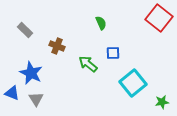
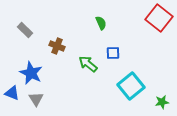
cyan square: moved 2 px left, 3 px down
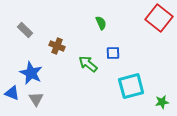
cyan square: rotated 24 degrees clockwise
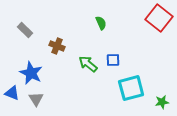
blue square: moved 7 px down
cyan square: moved 2 px down
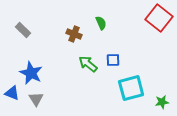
gray rectangle: moved 2 px left
brown cross: moved 17 px right, 12 px up
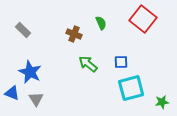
red square: moved 16 px left, 1 px down
blue square: moved 8 px right, 2 px down
blue star: moved 1 px left, 1 px up
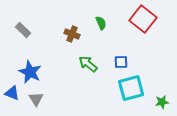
brown cross: moved 2 px left
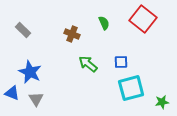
green semicircle: moved 3 px right
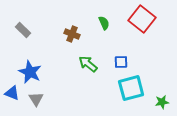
red square: moved 1 px left
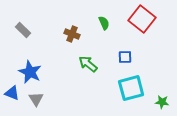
blue square: moved 4 px right, 5 px up
green star: rotated 16 degrees clockwise
